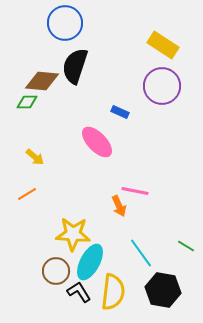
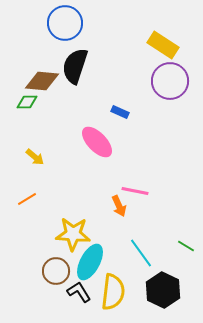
purple circle: moved 8 px right, 5 px up
orange line: moved 5 px down
black hexagon: rotated 16 degrees clockwise
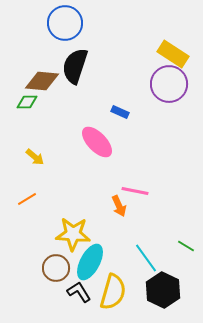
yellow rectangle: moved 10 px right, 9 px down
purple circle: moved 1 px left, 3 px down
cyan line: moved 5 px right, 5 px down
brown circle: moved 3 px up
yellow semicircle: rotated 9 degrees clockwise
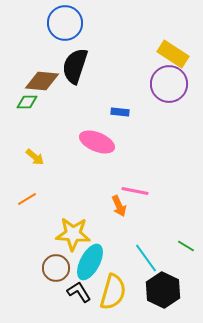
blue rectangle: rotated 18 degrees counterclockwise
pink ellipse: rotated 24 degrees counterclockwise
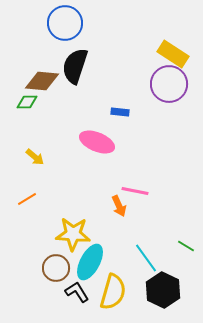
black L-shape: moved 2 px left
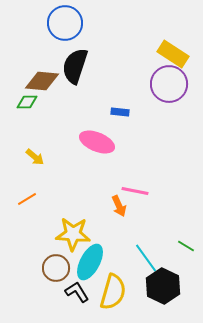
black hexagon: moved 4 px up
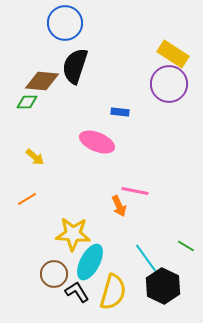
brown circle: moved 2 px left, 6 px down
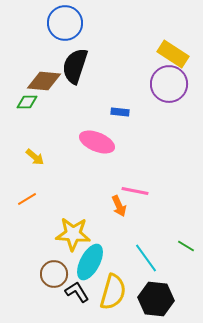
brown diamond: moved 2 px right
black hexagon: moved 7 px left, 13 px down; rotated 20 degrees counterclockwise
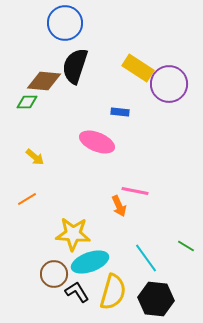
yellow rectangle: moved 35 px left, 14 px down
cyan ellipse: rotated 42 degrees clockwise
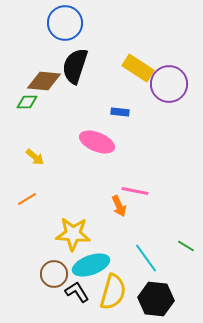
cyan ellipse: moved 1 px right, 3 px down
